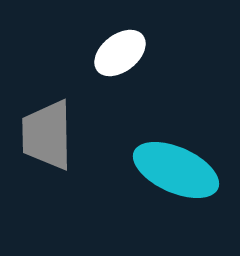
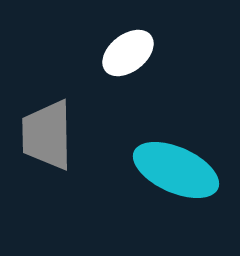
white ellipse: moved 8 px right
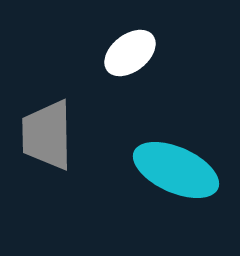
white ellipse: moved 2 px right
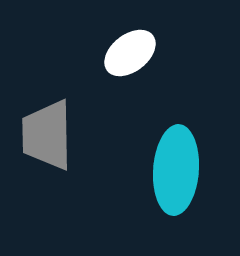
cyan ellipse: rotated 70 degrees clockwise
